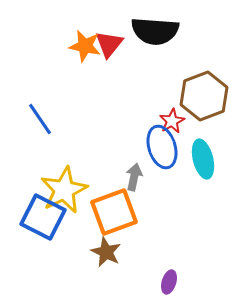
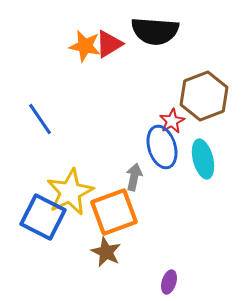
red triangle: rotated 20 degrees clockwise
yellow star: moved 6 px right, 2 px down
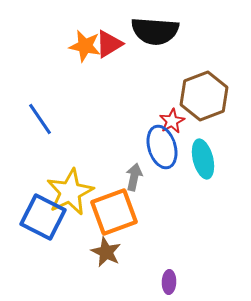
purple ellipse: rotated 15 degrees counterclockwise
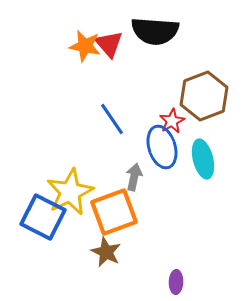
red triangle: rotated 40 degrees counterclockwise
blue line: moved 72 px right
purple ellipse: moved 7 px right
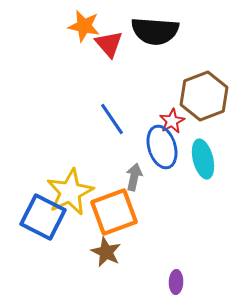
orange star: moved 1 px left, 20 px up
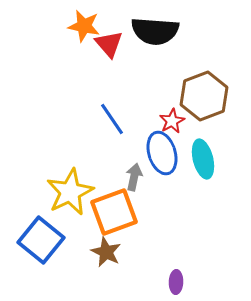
blue ellipse: moved 6 px down
blue square: moved 2 px left, 23 px down; rotated 12 degrees clockwise
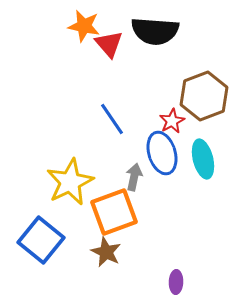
yellow star: moved 10 px up
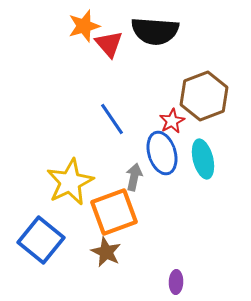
orange star: rotated 28 degrees counterclockwise
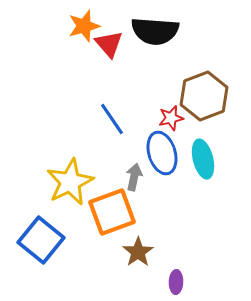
red star: moved 1 px left, 3 px up; rotated 15 degrees clockwise
orange square: moved 2 px left
brown star: moved 32 px right; rotated 12 degrees clockwise
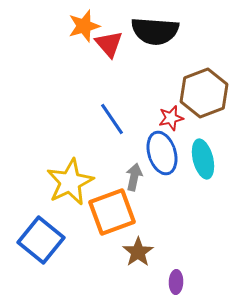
brown hexagon: moved 3 px up
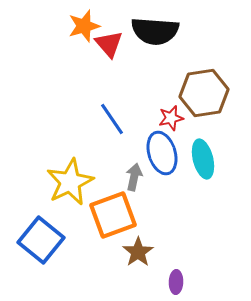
brown hexagon: rotated 12 degrees clockwise
orange square: moved 1 px right, 3 px down
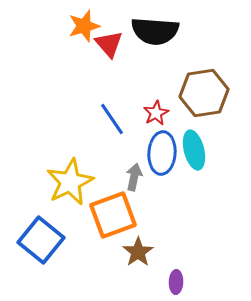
red star: moved 15 px left, 5 px up; rotated 15 degrees counterclockwise
blue ellipse: rotated 21 degrees clockwise
cyan ellipse: moved 9 px left, 9 px up
